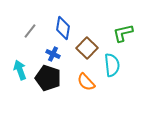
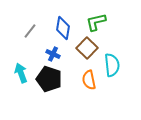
green L-shape: moved 27 px left, 11 px up
cyan arrow: moved 1 px right, 3 px down
black pentagon: moved 1 px right, 1 px down
orange semicircle: moved 3 px right, 2 px up; rotated 30 degrees clockwise
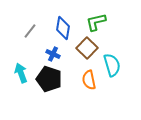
cyan semicircle: rotated 10 degrees counterclockwise
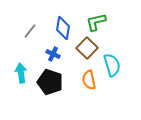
cyan arrow: rotated 12 degrees clockwise
black pentagon: moved 1 px right, 3 px down
